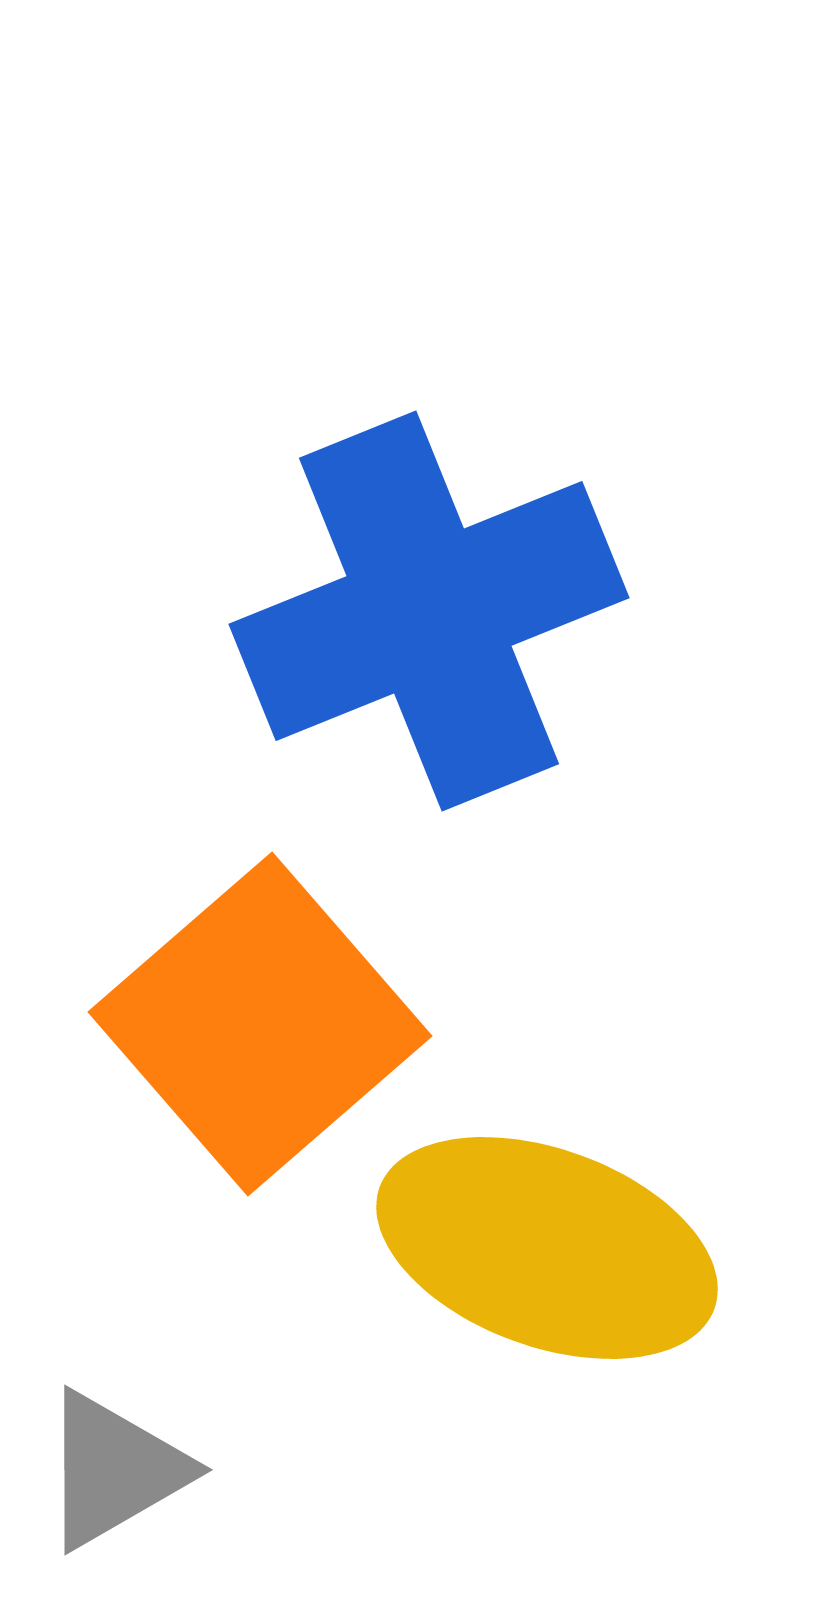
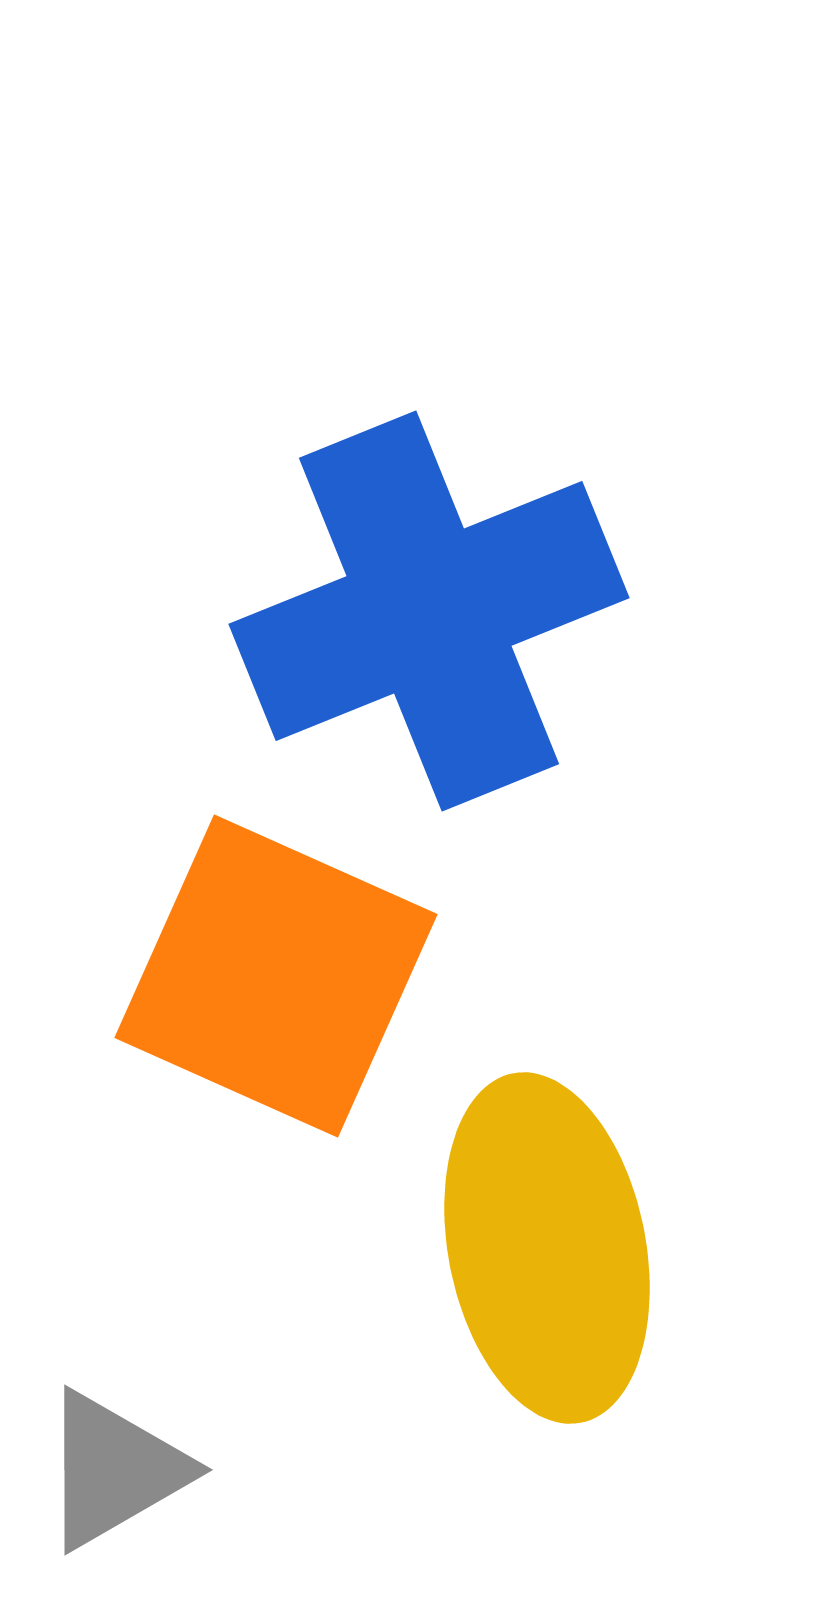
orange square: moved 16 px right, 48 px up; rotated 25 degrees counterclockwise
yellow ellipse: rotated 59 degrees clockwise
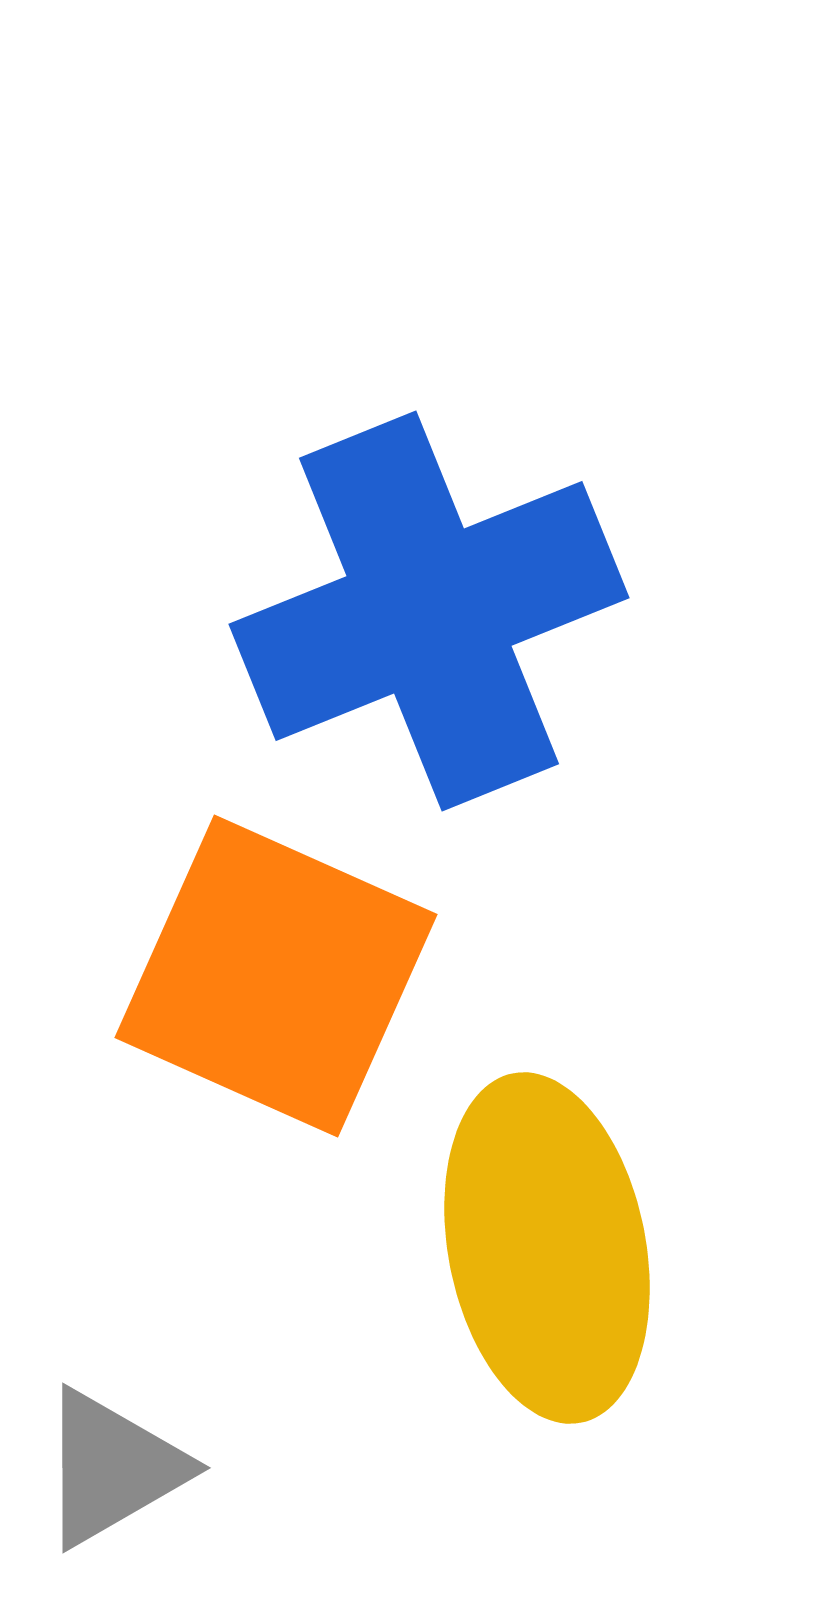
gray triangle: moved 2 px left, 2 px up
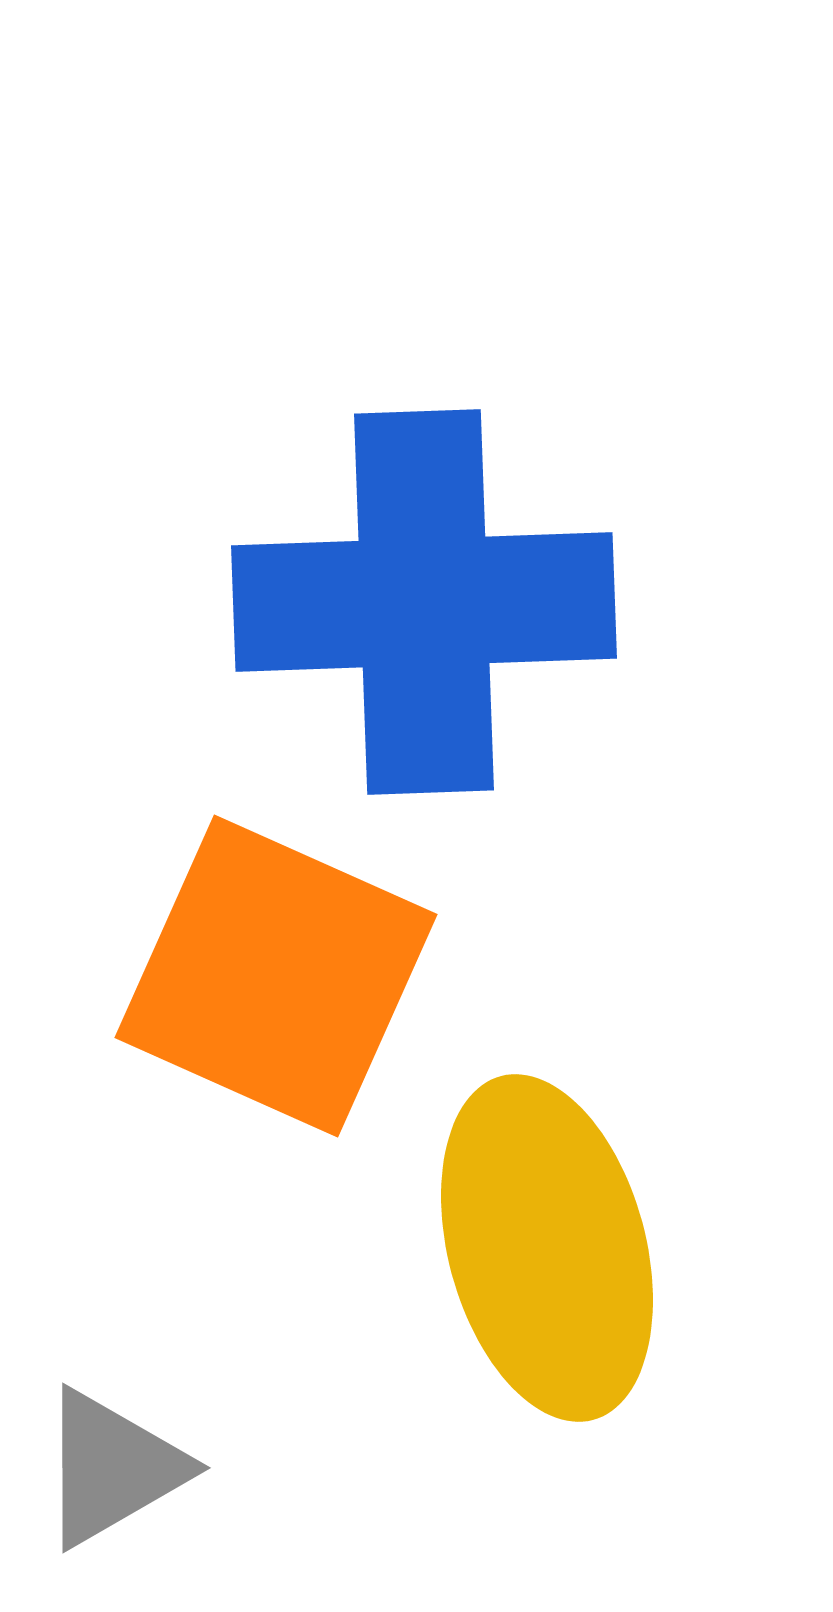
blue cross: moved 5 px left, 9 px up; rotated 20 degrees clockwise
yellow ellipse: rotated 4 degrees counterclockwise
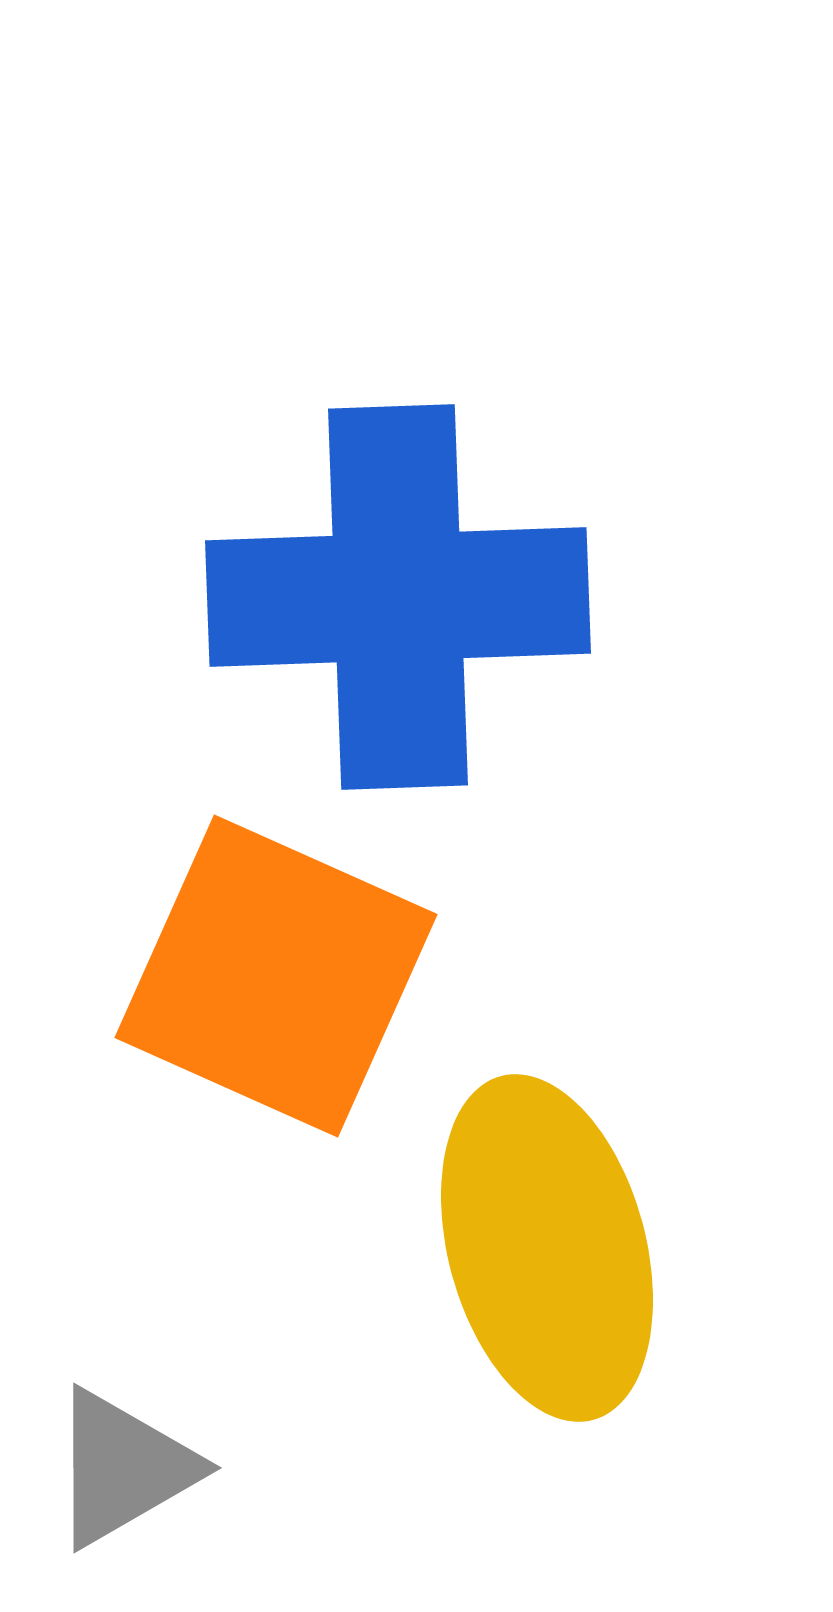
blue cross: moved 26 px left, 5 px up
gray triangle: moved 11 px right
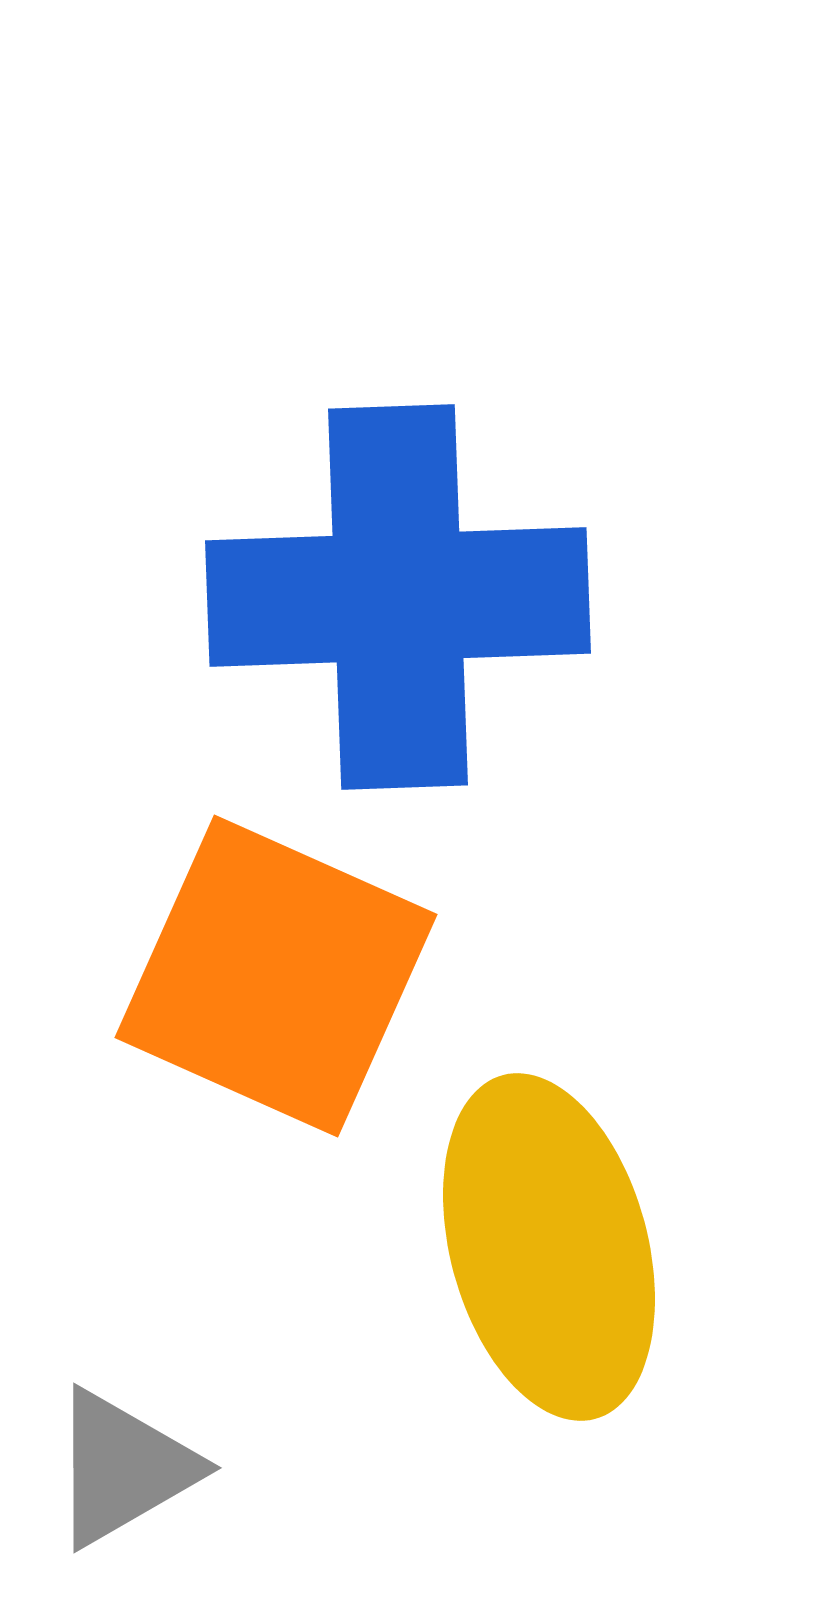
yellow ellipse: moved 2 px right, 1 px up
